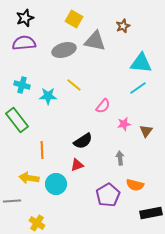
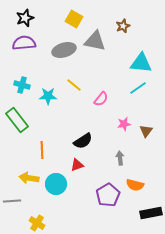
pink semicircle: moved 2 px left, 7 px up
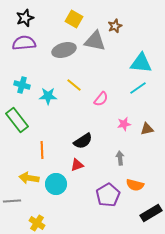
brown star: moved 8 px left
brown triangle: moved 1 px right, 2 px up; rotated 40 degrees clockwise
black rectangle: rotated 20 degrees counterclockwise
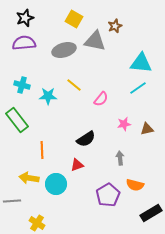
black semicircle: moved 3 px right, 2 px up
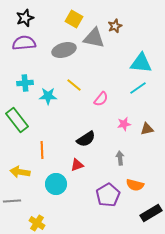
gray triangle: moved 1 px left, 3 px up
cyan cross: moved 3 px right, 2 px up; rotated 21 degrees counterclockwise
yellow arrow: moved 9 px left, 6 px up
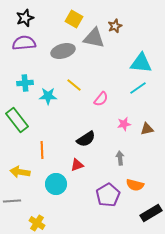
gray ellipse: moved 1 px left, 1 px down
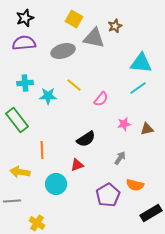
gray arrow: rotated 40 degrees clockwise
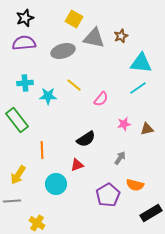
brown star: moved 6 px right, 10 px down
yellow arrow: moved 2 px left, 3 px down; rotated 66 degrees counterclockwise
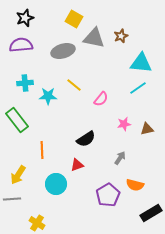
purple semicircle: moved 3 px left, 2 px down
gray line: moved 2 px up
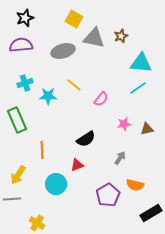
cyan cross: rotated 14 degrees counterclockwise
green rectangle: rotated 15 degrees clockwise
